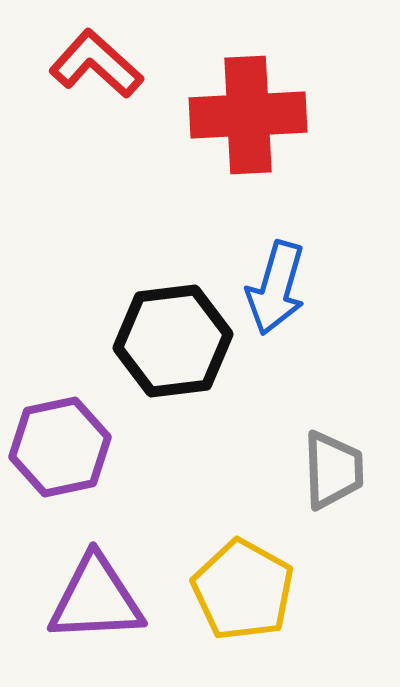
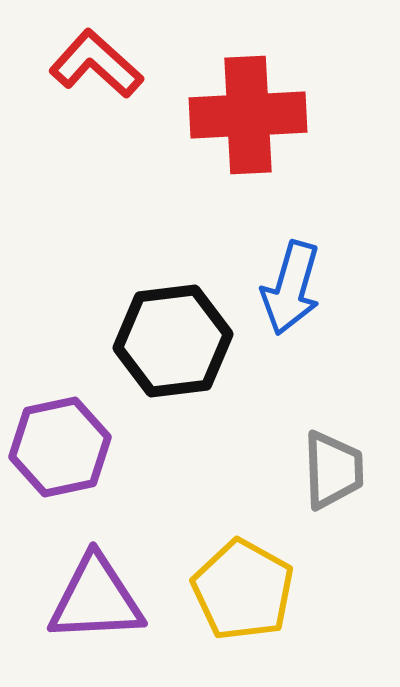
blue arrow: moved 15 px right
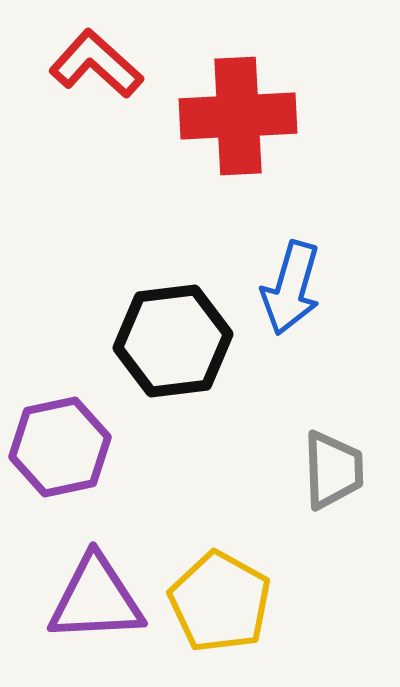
red cross: moved 10 px left, 1 px down
yellow pentagon: moved 23 px left, 12 px down
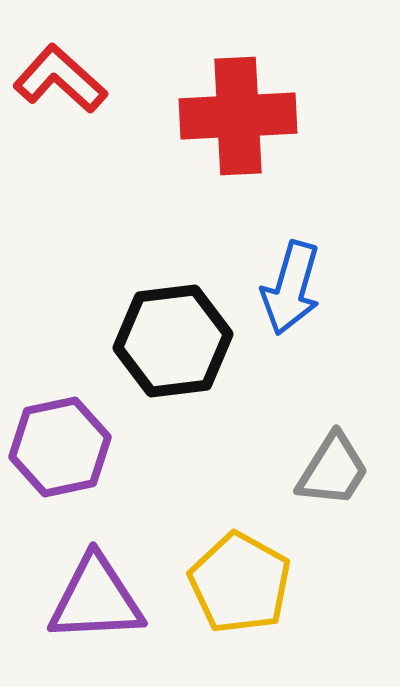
red L-shape: moved 36 px left, 15 px down
gray trapezoid: rotated 34 degrees clockwise
yellow pentagon: moved 20 px right, 19 px up
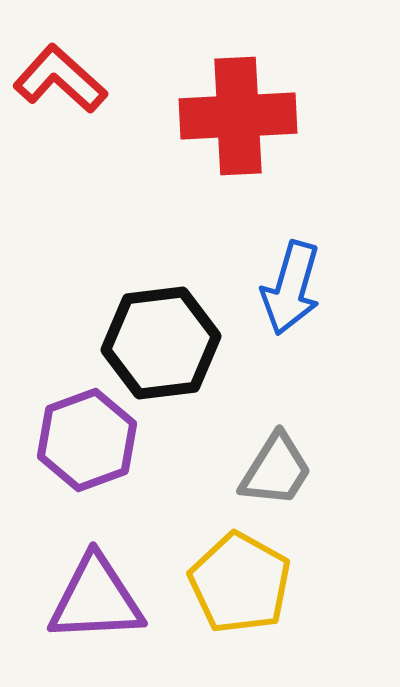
black hexagon: moved 12 px left, 2 px down
purple hexagon: moved 27 px right, 7 px up; rotated 8 degrees counterclockwise
gray trapezoid: moved 57 px left
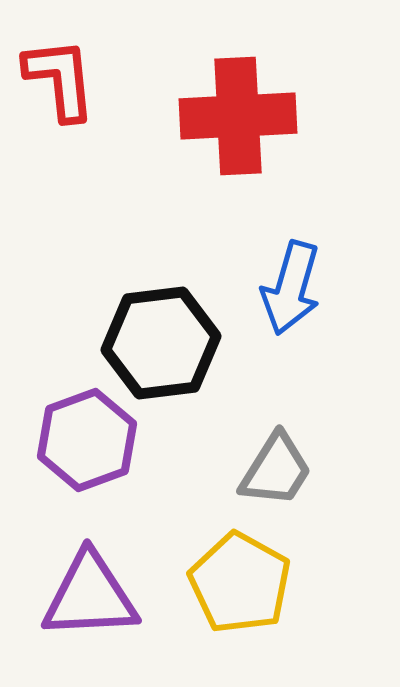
red L-shape: rotated 42 degrees clockwise
purple triangle: moved 6 px left, 3 px up
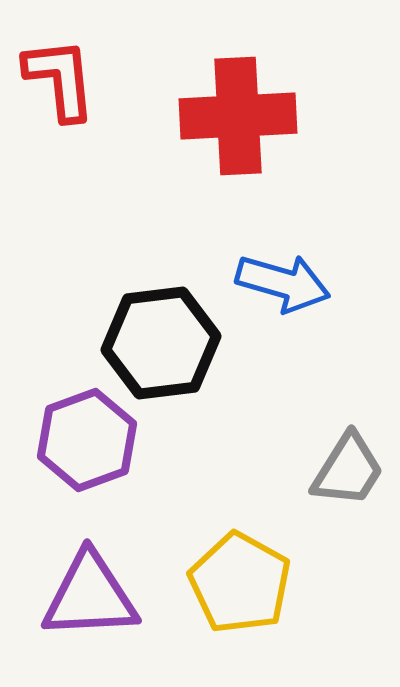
blue arrow: moved 8 px left, 5 px up; rotated 90 degrees counterclockwise
gray trapezoid: moved 72 px right
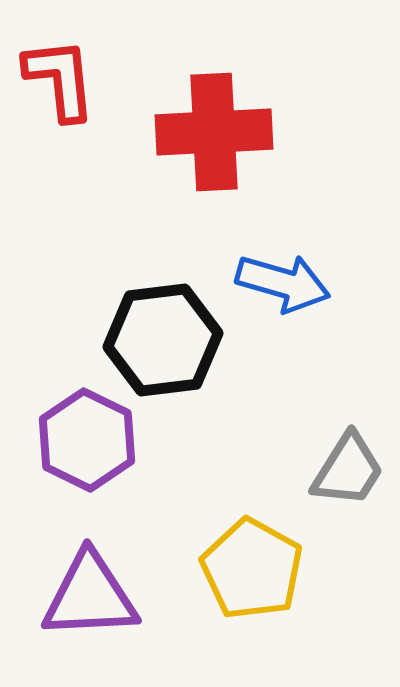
red cross: moved 24 px left, 16 px down
black hexagon: moved 2 px right, 3 px up
purple hexagon: rotated 14 degrees counterclockwise
yellow pentagon: moved 12 px right, 14 px up
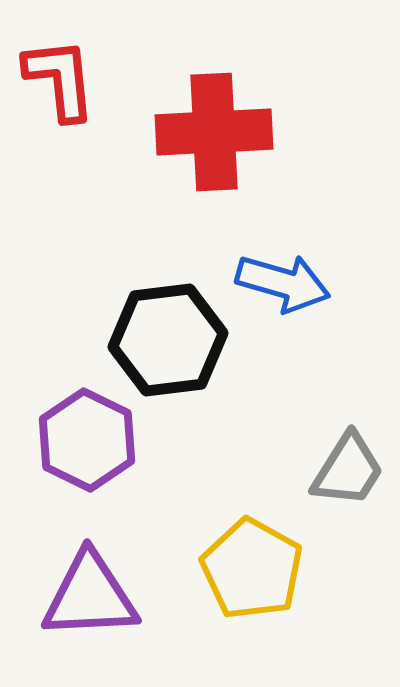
black hexagon: moved 5 px right
